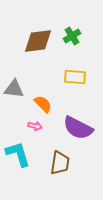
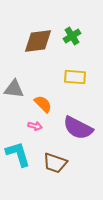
brown trapezoid: moved 5 px left; rotated 100 degrees clockwise
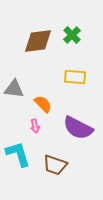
green cross: moved 1 px up; rotated 12 degrees counterclockwise
pink arrow: rotated 64 degrees clockwise
brown trapezoid: moved 2 px down
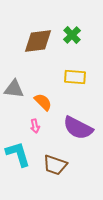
orange semicircle: moved 2 px up
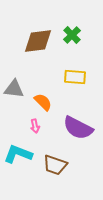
cyan L-shape: rotated 52 degrees counterclockwise
